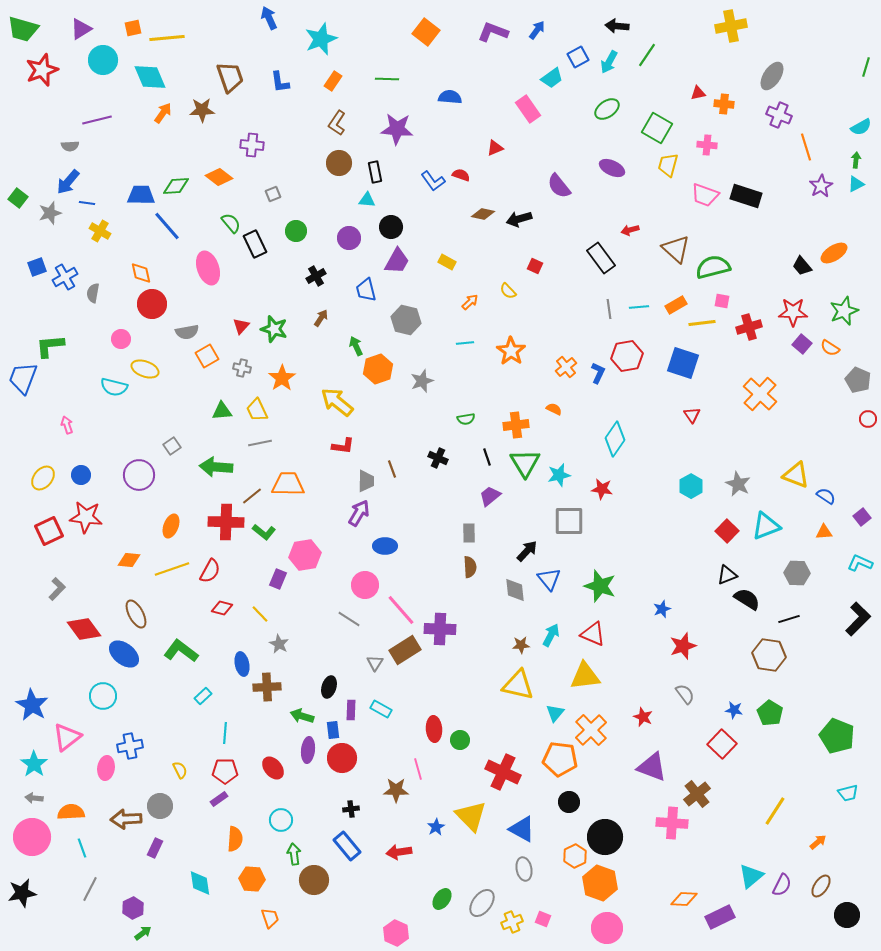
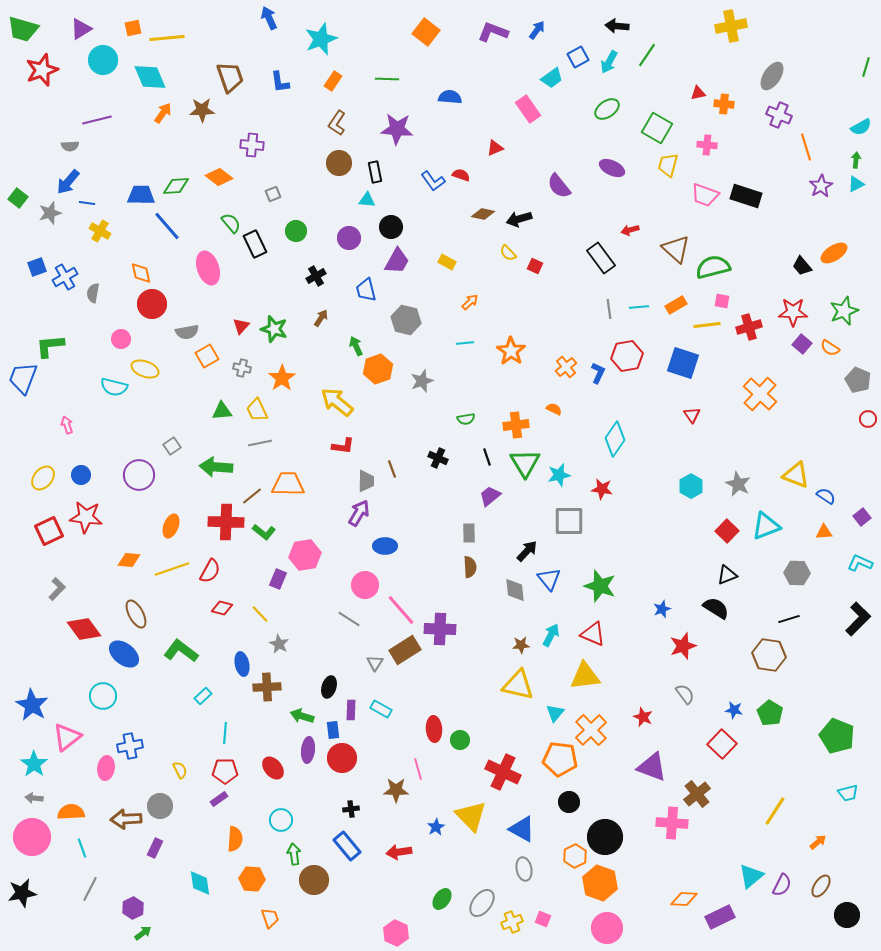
yellow semicircle at (508, 291): moved 38 px up
yellow line at (702, 323): moved 5 px right, 2 px down
black semicircle at (747, 599): moved 31 px left, 9 px down
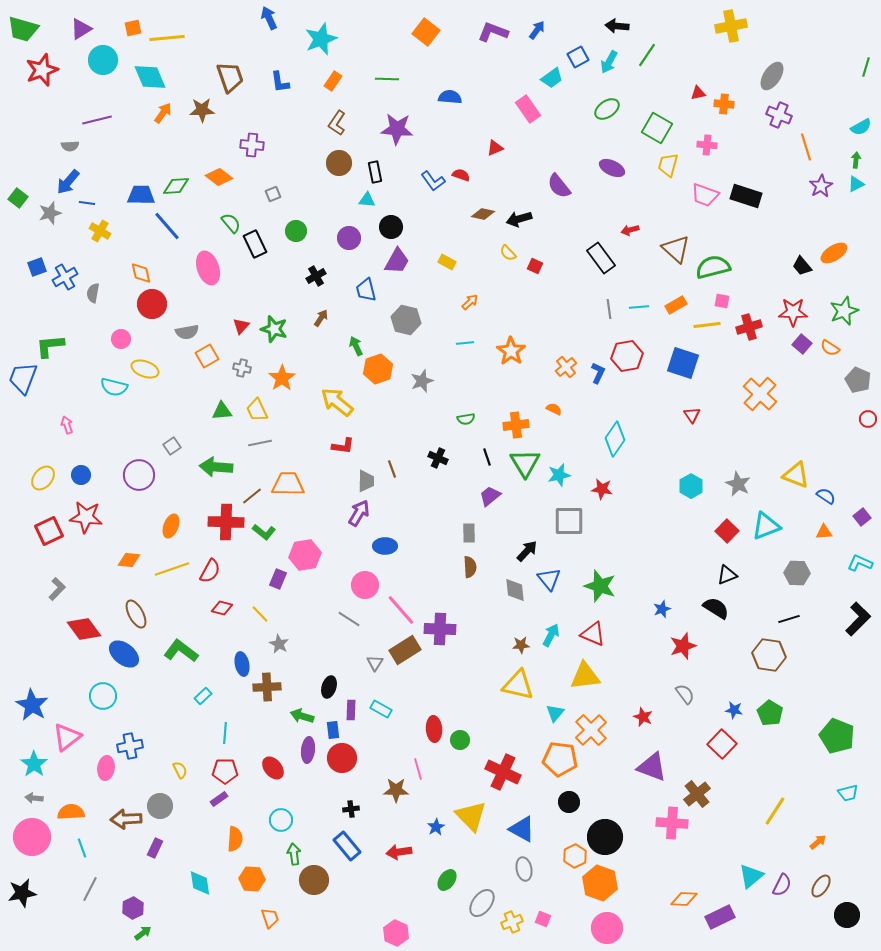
green ellipse at (442, 899): moved 5 px right, 19 px up
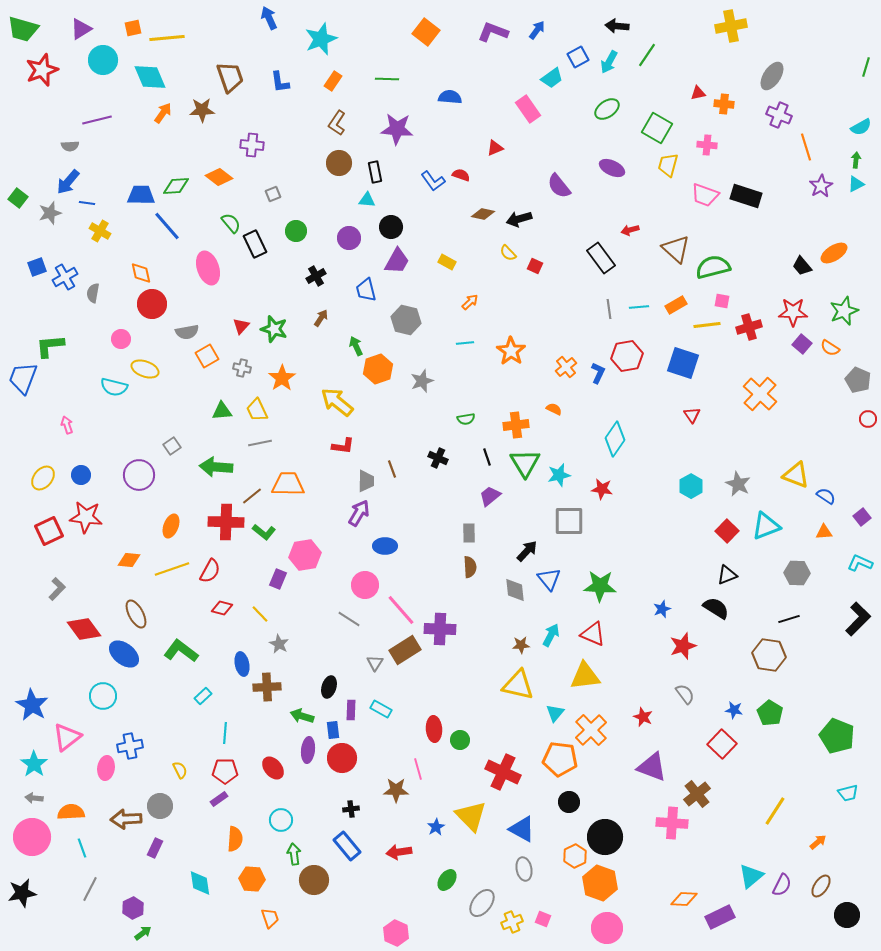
green star at (600, 586): rotated 16 degrees counterclockwise
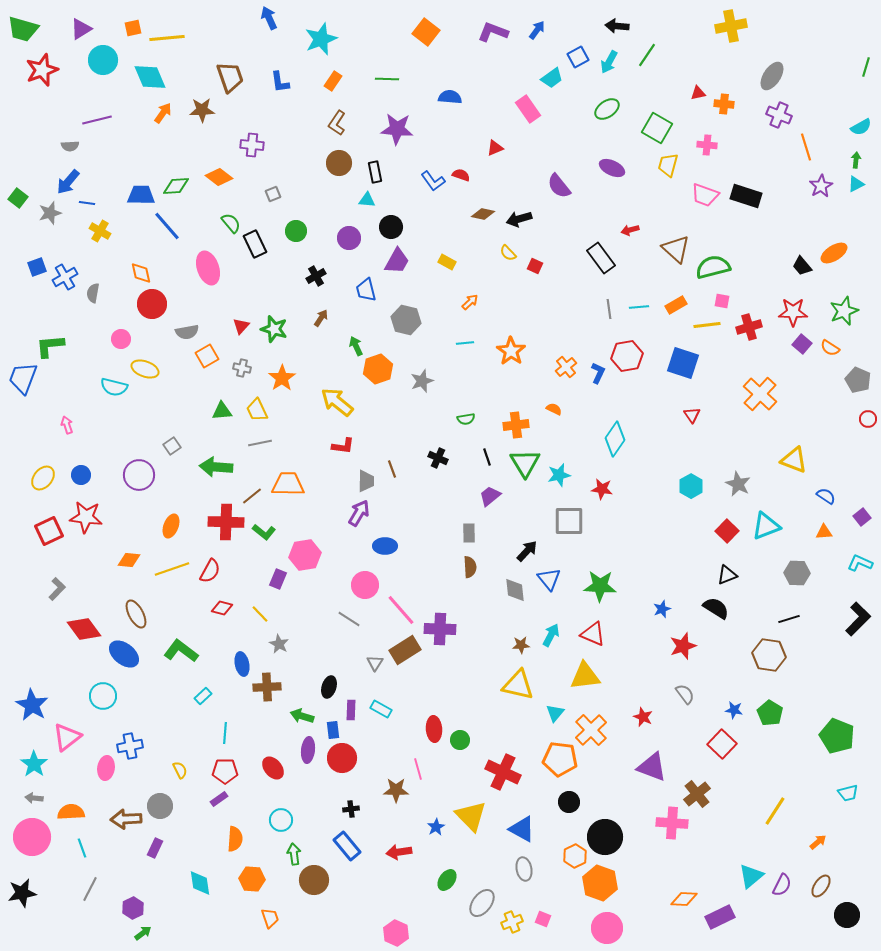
yellow triangle at (796, 475): moved 2 px left, 15 px up
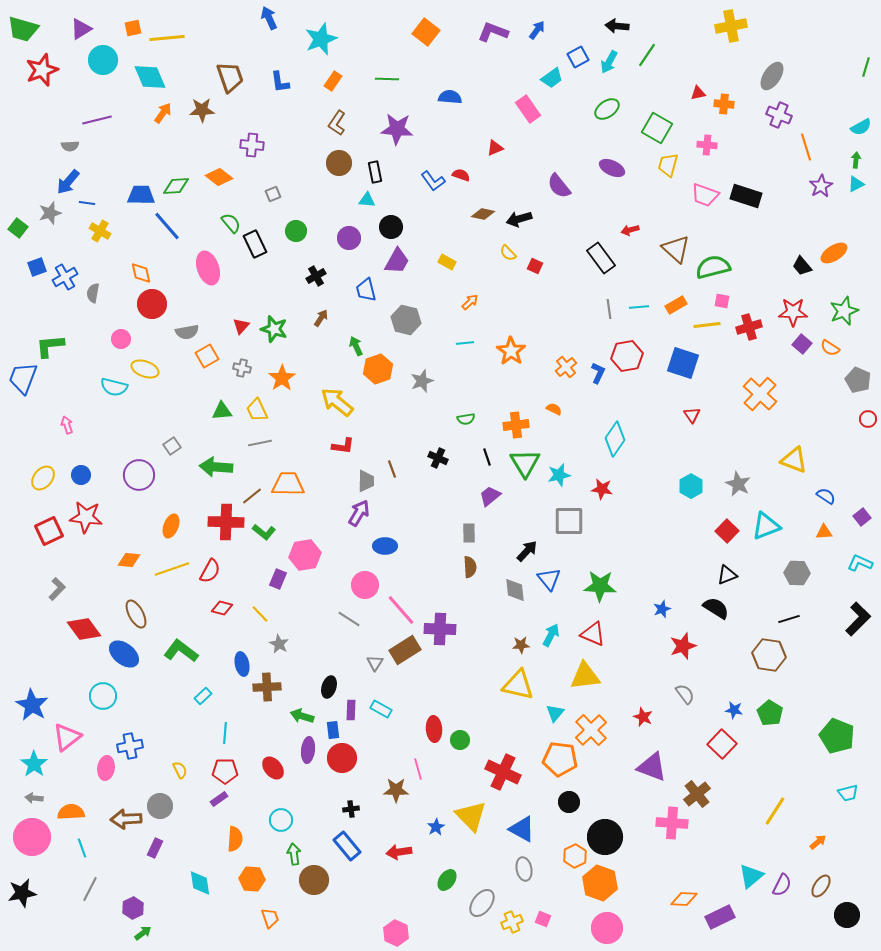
green square at (18, 198): moved 30 px down
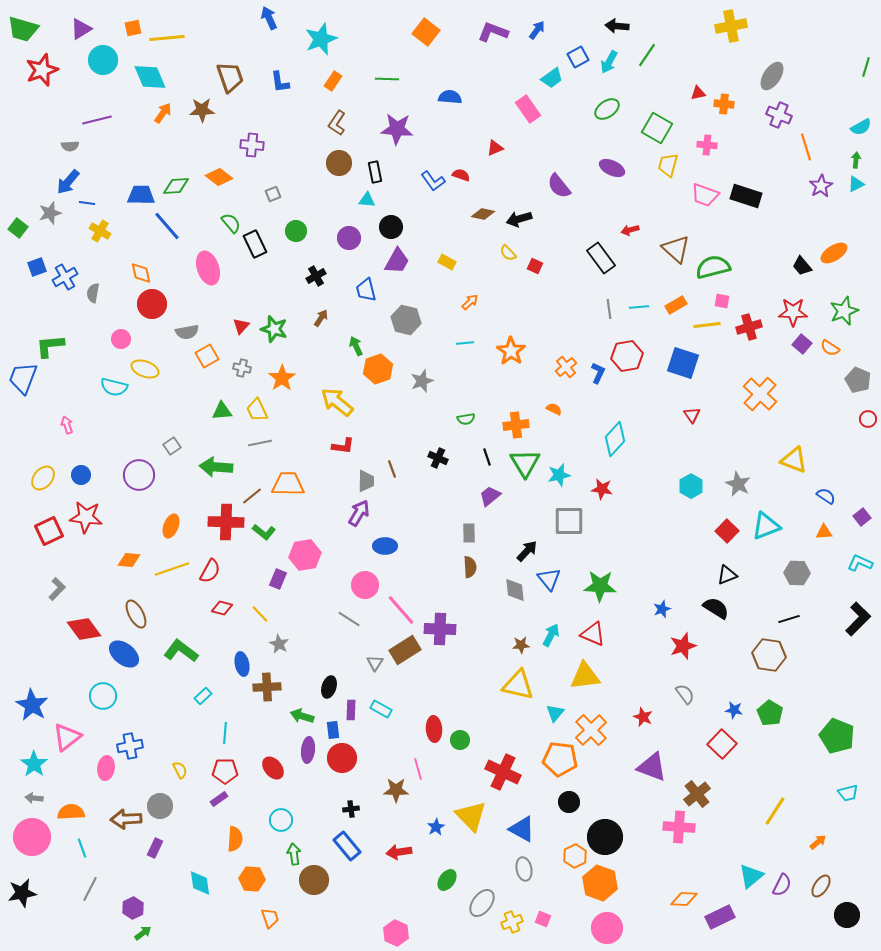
cyan diamond at (615, 439): rotated 8 degrees clockwise
pink cross at (672, 823): moved 7 px right, 4 px down
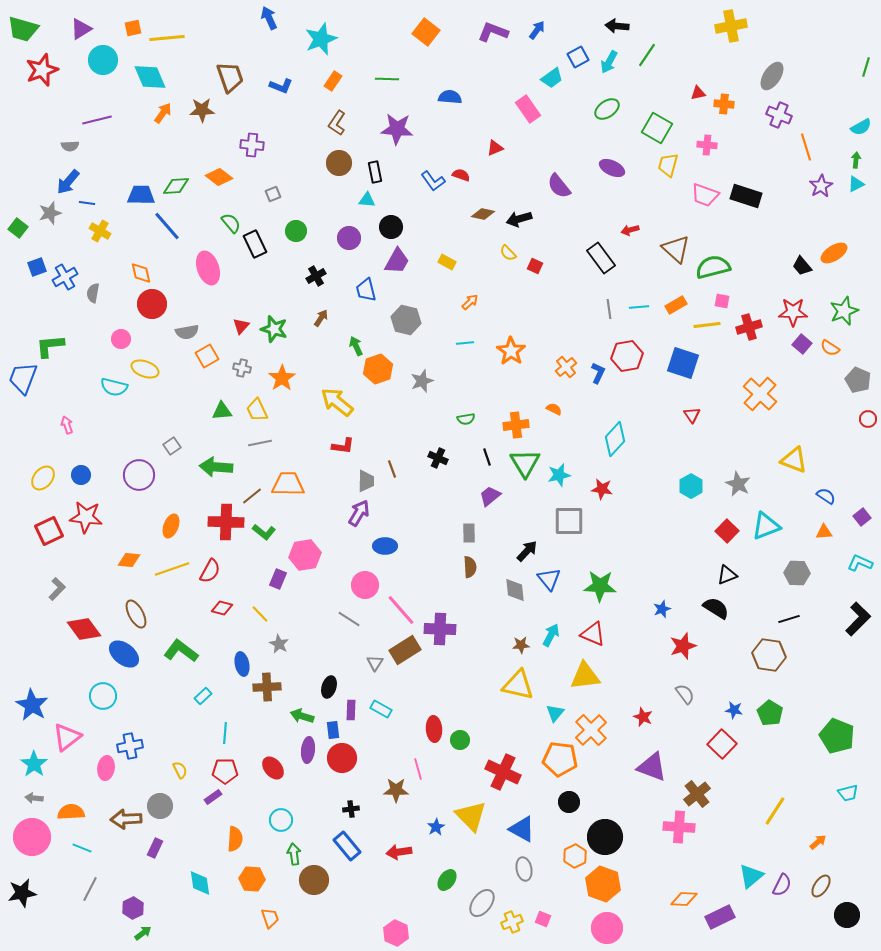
blue L-shape at (280, 82): moved 1 px right, 4 px down; rotated 60 degrees counterclockwise
purple rectangle at (219, 799): moved 6 px left, 2 px up
cyan line at (82, 848): rotated 48 degrees counterclockwise
orange hexagon at (600, 883): moved 3 px right, 1 px down
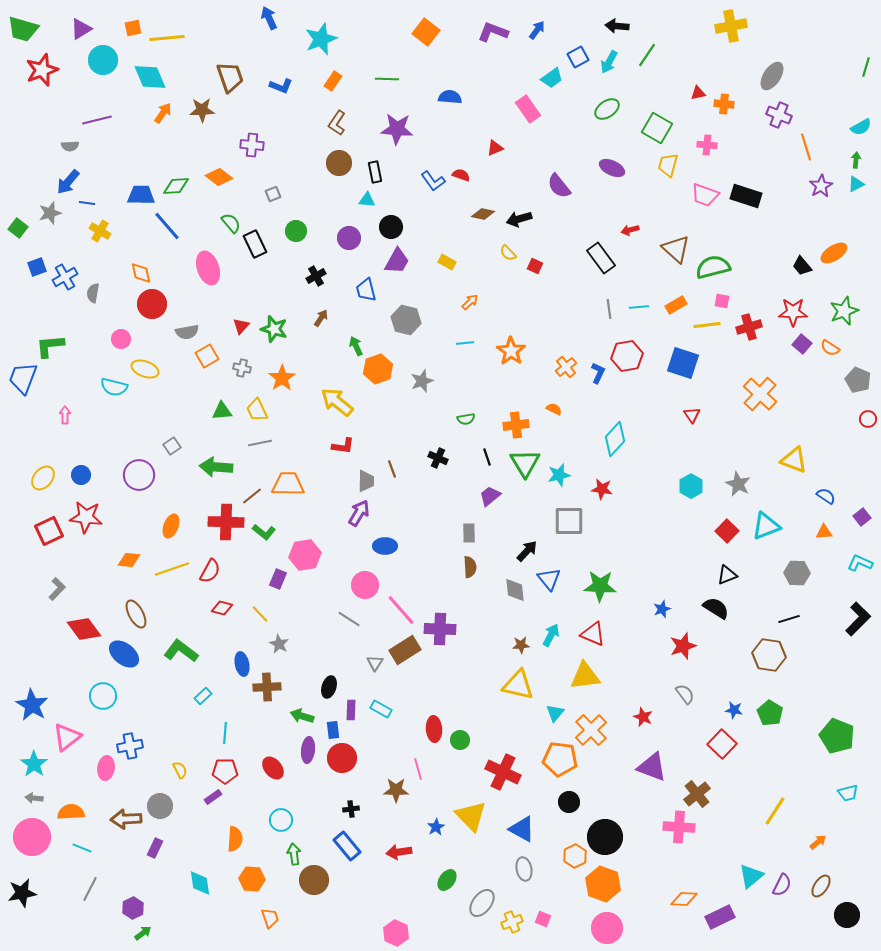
pink arrow at (67, 425): moved 2 px left, 10 px up; rotated 18 degrees clockwise
